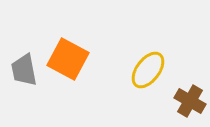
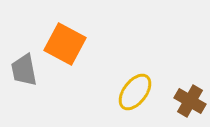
orange square: moved 3 px left, 15 px up
yellow ellipse: moved 13 px left, 22 px down
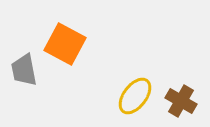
yellow ellipse: moved 4 px down
brown cross: moved 9 px left
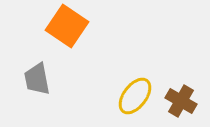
orange square: moved 2 px right, 18 px up; rotated 6 degrees clockwise
gray trapezoid: moved 13 px right, 9 px down
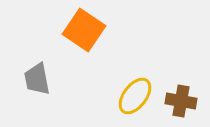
orange square: moved 17 px right, 4 px down
brown cross: rotated 20 degrees counterclockwise
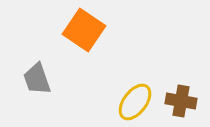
gray trapezoid: rotated 8 degrees counterclockwise
yellow ellipse: moved 6 px down
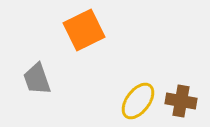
orange square: rotated 30 degrees clockwise
yellow ellipse: moved 3 px right, 1 px up
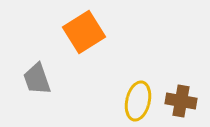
orange square: moved 2 px down; rotated 6 degrees counterclockwise
yellow ellipse: rotated 24 degrees counterclockwise
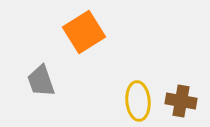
gray trapezoid: moved 4 px right, 2 px down
yellow ellipse: rotated 18 degrees counterclockwise
